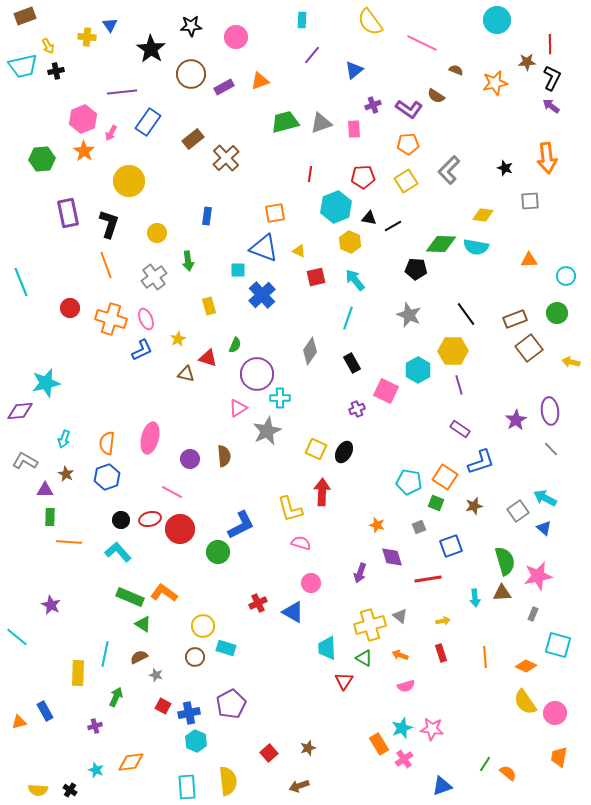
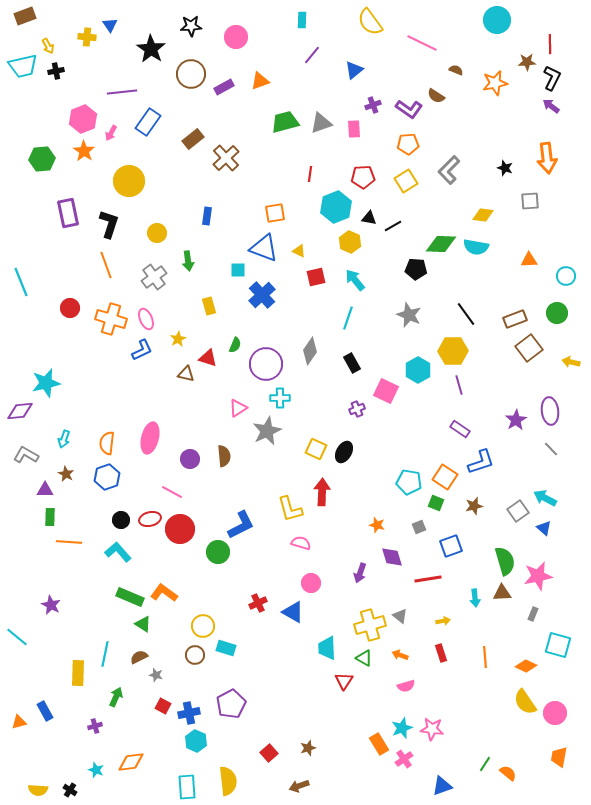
purple circle at (257, 374): moved 9 px right, 10 px up
gray L-shape at (25, 461): moved 1 px right, 6 px up
brown circle at (195, 657): moved 2 px up
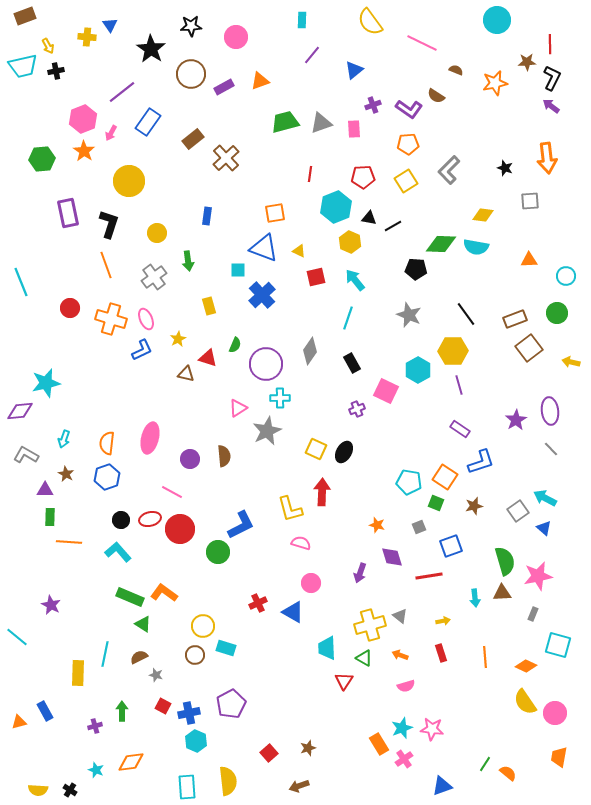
purple line at (122, 92): rotated 32 degrees counterclockwise
red line at (428, 579): moved 1 px right, 3 px up
green arrow at (116, 697): moved 6 px right, 14 px down; rotated 24 degrees counterclockwise
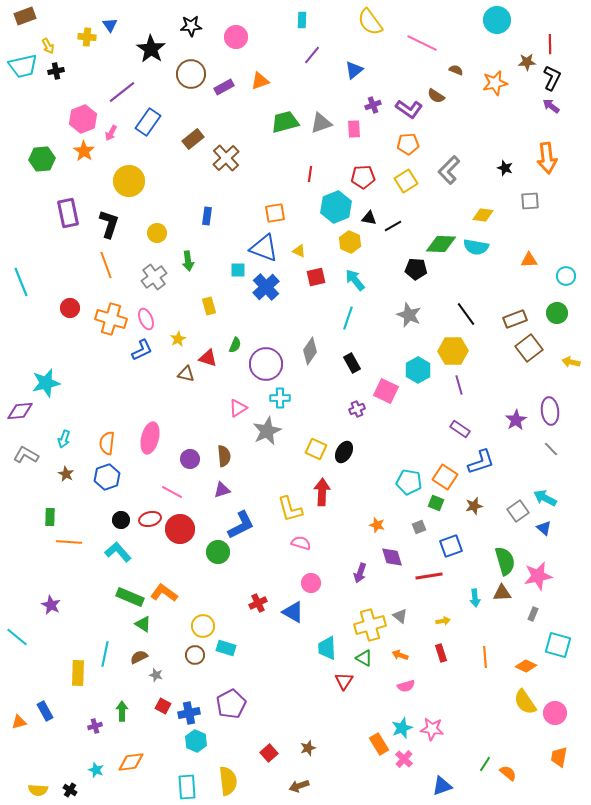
blue cross at (262, 295): moved 4 px right, 8 px up
purple triangle at (45, 490): moved 177 px right; rotated 18 degrees counterclockwise
pink cross at (404, 759): rotated 12 degrees counterclockwise
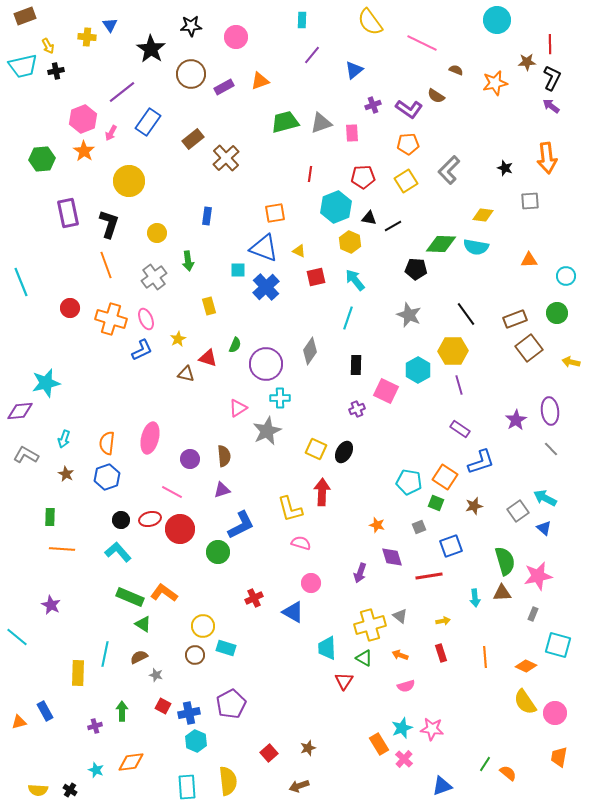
pink rectangle at (354, 129): moved 2 px left, 4 px down
black rectangle at (352, 363): moved 4 px right, 2 px down; rotated 30 degrees clockwise
orange line at (69, 542): moved 7 px left, 7 px down
red cross at (258, 603): moved 4 px left, 5 px up
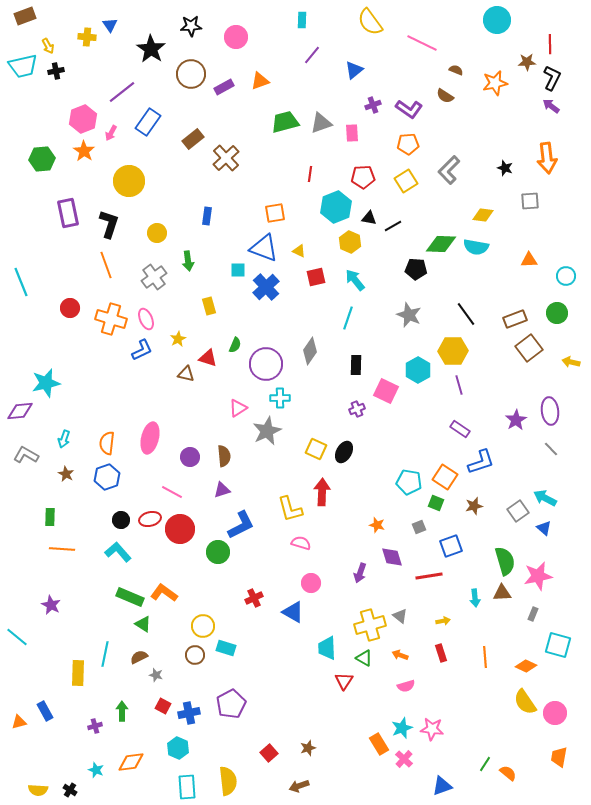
brown semicircle at (436, 96): moved 9 px right
purple circle at (190, 459): moved 2 px up
cyan hexagon at (196, 741): moved 18 px left, 7 px down
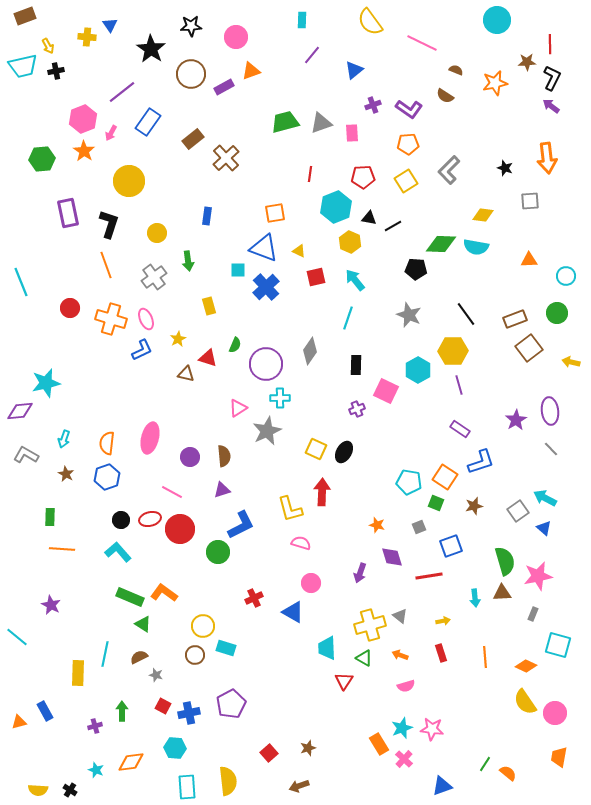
orange triangle at (260, 81): moved 9 px left, 10 px up
cyan hexagon at (178, 748): moved 3 px left; rotated 20 degrees counterclockwise
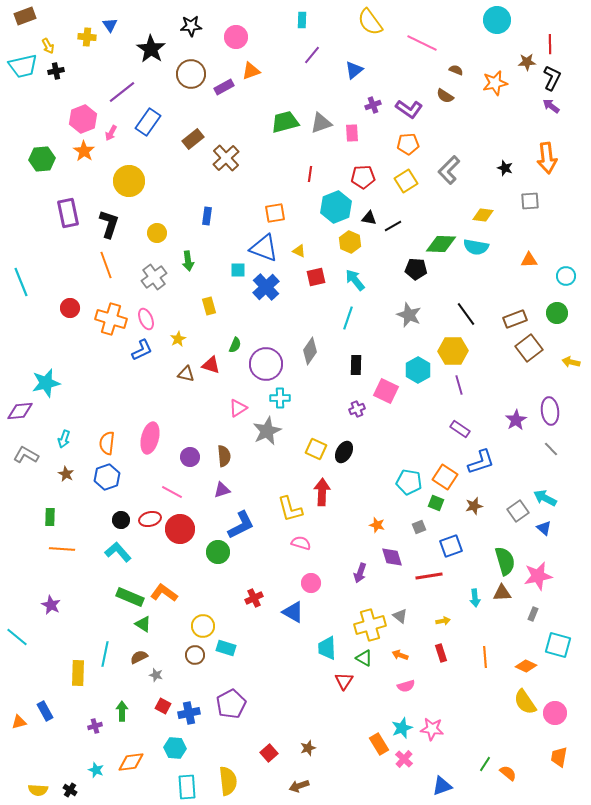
red triangle at (208, 358): moved 3 px right, 7 px down
